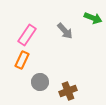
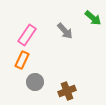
green arrow: rotated 18 degrees clockwise
gray circle: moved 5 px left
brown cross: moved 1 px left
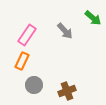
orange rectangle: moved 1 px down
gray circle: moved 1 px left, 3 px down
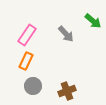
green arrow: moved 3 px down
gray arrow: moved 1 px right, 3 px down
orange rectangle: moved 4 px right
gray circle: moved 1 px left, 1 px down
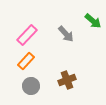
pink rectangle: rotated 10 degrees clockwise
orange rectangle: rotated 18 degrees clockwise
gray circle: moved 2 px left
brown cross: moved 11 px up
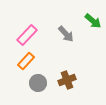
gray circle: moved 7 px right, 3 px up
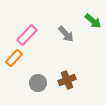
orange rectangle: moved 12 px left, 3 px up
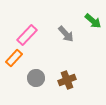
gray circle: moved 2 px left, 5 px up
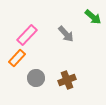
green arrow: moved 4 px up
orange rectangle: moved 3 px right
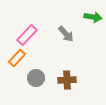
green arrow: rotated 30 degrees counterclockwise
brown cross: rotated 18 degrees clockwise
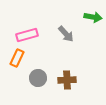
pink rectangle: rotated 30 degrees clockwise
orange rectangle: rotated 18 degrees counterclockwise
gray circle: moved 2 px right
